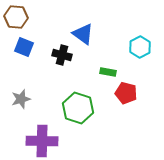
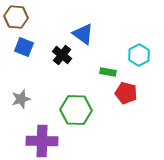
cyan hexagon: moved 1 px left, 8 px down
black cross: rotated 24 degrees clockwise
green hexagon: moved 2 px left, 2 px down; rotated 16 degrees counterclockwise
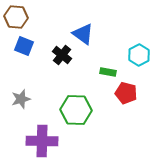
blue square: moved 1 px up
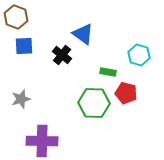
brown hexagon: rotated 15 degrees clockwise
blue square: rotated 24 degrees counterclockwise
cyan hexagon: rotated 15 degrees counterclockwise
green hexagon: moved 18 px right, 7 px up
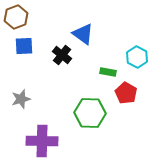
brown hexagon: rotated 20 degrees clockwise
cyan hexagon: moved 2 px left, 2 px down; rotated 10 degrees clockwise
red pentagon: rotated 15 degrees clockwise
green hexagon: moved 4 px left, 10 px down
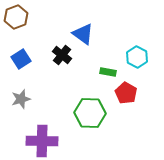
blue square: moved 3 px left, 13 px down; rotated 30 degrees counterclockwise
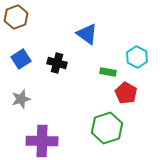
blue triangle: moved 4 px right
black cross: moved 5 px left, 8 px down; rotated 24 degrees counterclockwise
green hexagon: moved 17 px right, 15 px down; rotated 20 degrees counterclockwise
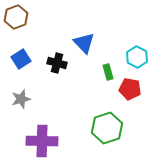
blue triangle: moved 3 px left, 9 px down; rotated 10 degrees clockwise
green rectangle: rotated 63 degrees clockwise
red pentagon: moved 4 px right, 4 px up; rotated 20 degrees counterclockwise
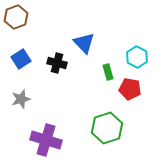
purple cross: moved 4 px right, 1 px up; rotated 16 degrees clockwise
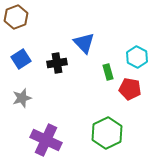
black cross: rotated 24 degrees counterclockwise
gray star: moved 1 px right, 1 px up
green hexagon: moved 5 px down; rotated 8 degrees counterclockwise
purple cross: rotated 8 degrees clockwise
